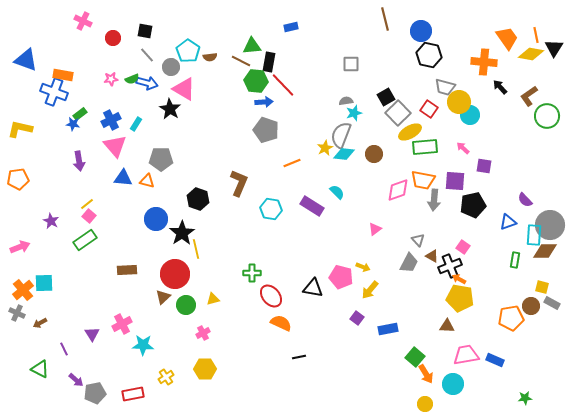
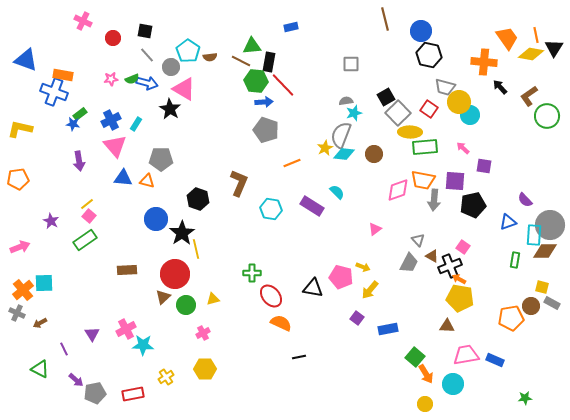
yellow ellipse at (410, 132): rotated 30 degrees clockwise
pink cross at (122, 324): moved 4 px right, 5 px down
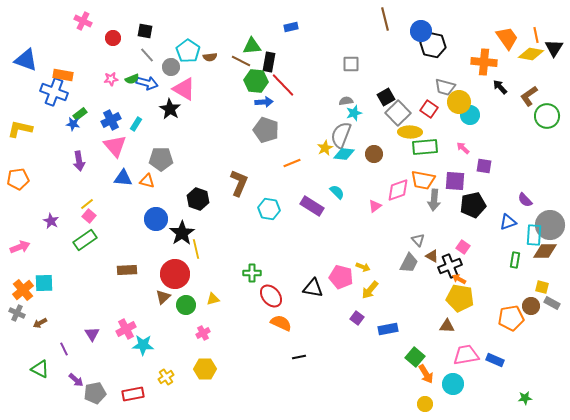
black hexagon at (429, 55): moved 4 px right, 10 px up
cyan hexagon at (271, 209): moved 2 px left
pink triangle at (375, 229): moved 23 px up
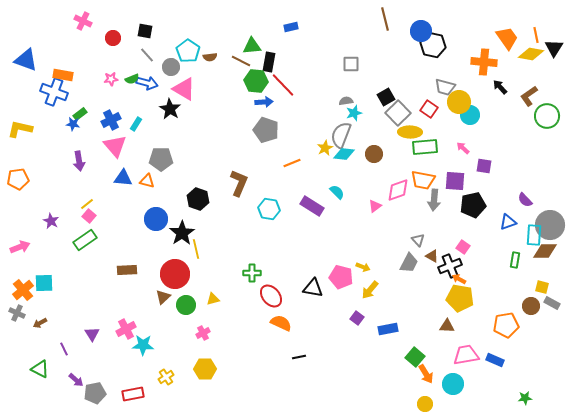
orange pentagon at (511, 318): moved 5 px left, 7 px down
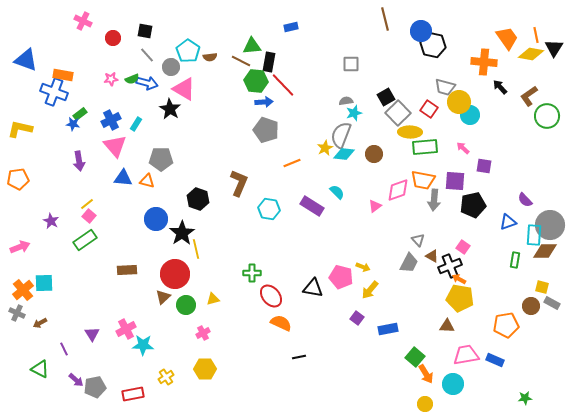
gray pentagon at (95, 393): moved 6 px up
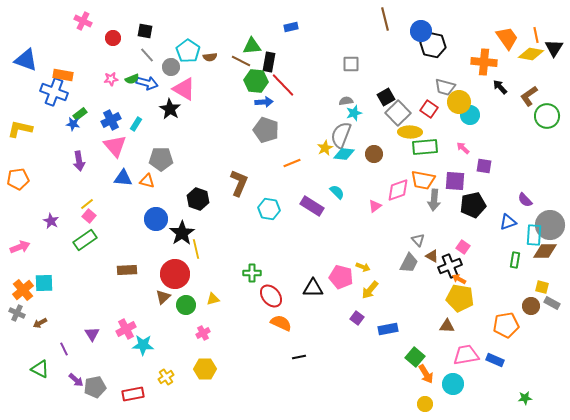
black triangle at (313, 288): rotated 10 degrees counterclockwise
